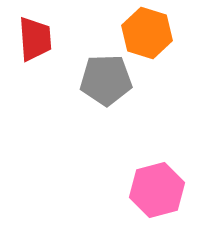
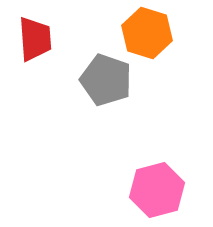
gray pentagon: rotated 21 degrees clockwise
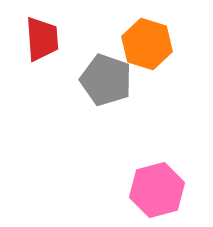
orange hexagon: moved 11 px down
red trapezoid: moved 7 px right
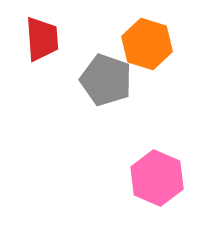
pink hexagon: moved 12 px up; rotated 22 degrees counterclockwise
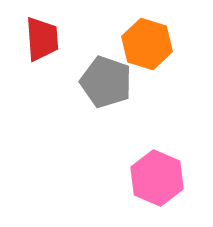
gray pentagon: moved 2 px down
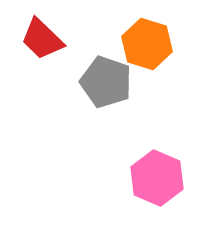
red trapezoid: rotated 138 degrees clockwise
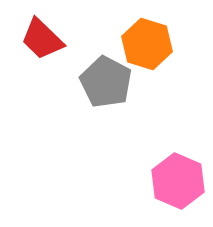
gray pentagon: rotated 9 degrees clockwise
pink hexagon: moved 21 px right, 3 px down
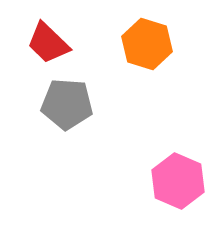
red trapezoid: moved 6 px right, 4 px down
gray pentagon: moved 39 px left, 22 px down; rotated 24 degrees counterclockwise
